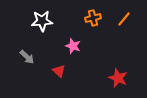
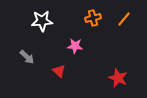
pink star: moved 2 px right; rotated 14 degrees counterclockwise
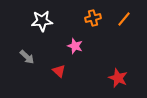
pink star: rotated 14 degrees clockwise
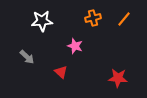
red triangle: moved 2 px right, 1 px down
red star: rotated 18 degrees counterclockwise
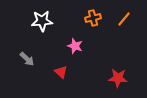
gray arrow: moved 2 px down
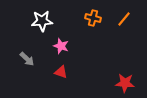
orange cross: rotated 28 degrees clockwise
pink star: moved 14 px left
red triangle: rotated 24 degrees counterclockwise
red star: moved 7 px right, 5 px down
